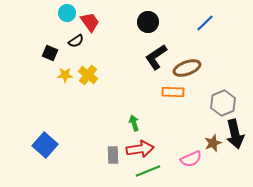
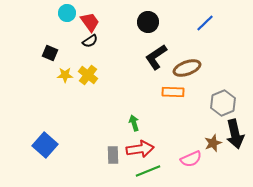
black semicircle: moved 14 px right
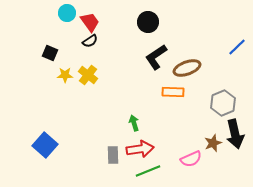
blue line: moved 32 px right, 24 px down
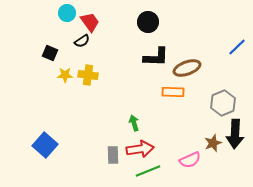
black semicircle: moved 8 px left
black L-shape: rotated 144 degrees counterclockwise
yellow cross: rotated 30 degrees counterclockwise
black arrow: rotated 16 degrees clockwise
pink semicircle: moved 1 px left, 1 px down
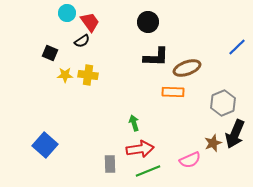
black arrow: rotated 20 degrees clockwise
gray rectangle: moved 3 px left, 9 px down
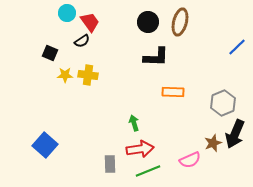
brown ellipse: moved 7 px left, 46 px up; rotated 56 degrees counterclockwise
